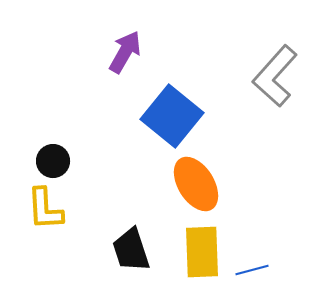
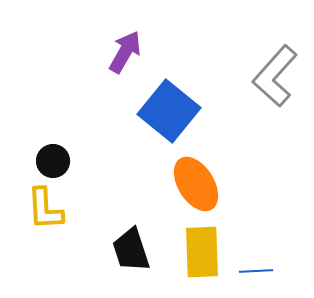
blue square: moved 3 px left, 5 px up
blue line: moved 4 px right, 1 px down; rotated 12 degrees clockwise
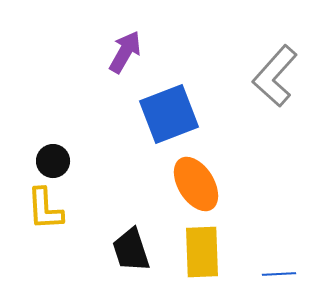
blue square: moved 3 px down; rotated 30 degrees clockwise
blue line: moved 23 px right, 3 px down
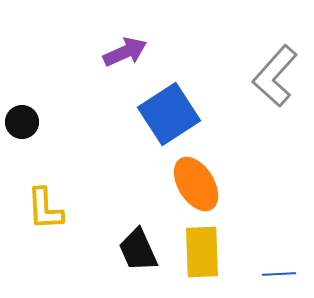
purple arrow: rotated 36 degrees clockwise
blue square: rotated 12 degrees counterclockwise
black circle: moved 31 px left, 39 px up
black trapezoid: moved 7 px right; rotated 6 degrees counterclockwise
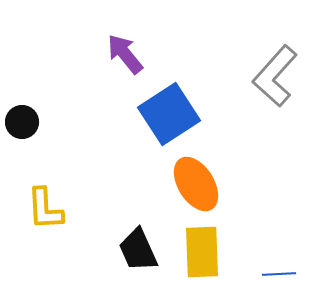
purple arrow: moved 2 px down; rotated 105 degrees counterclockwise
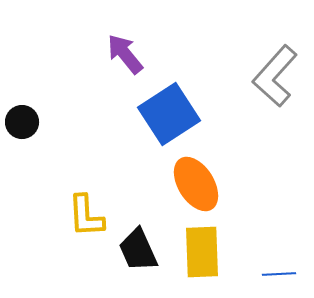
yellow L-shape: moved 41 px right, 7 px down
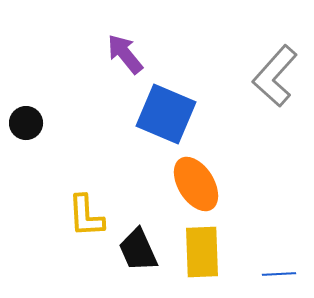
blue square: moved 3 px left; rotated 34 degrees counterclockwise
black circle: moved 4 px right, 1 px down
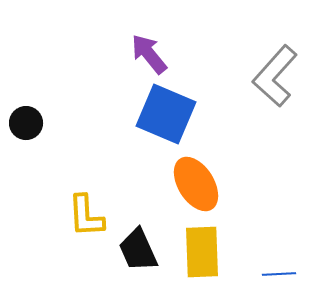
purple arrow: moved 24 px right
